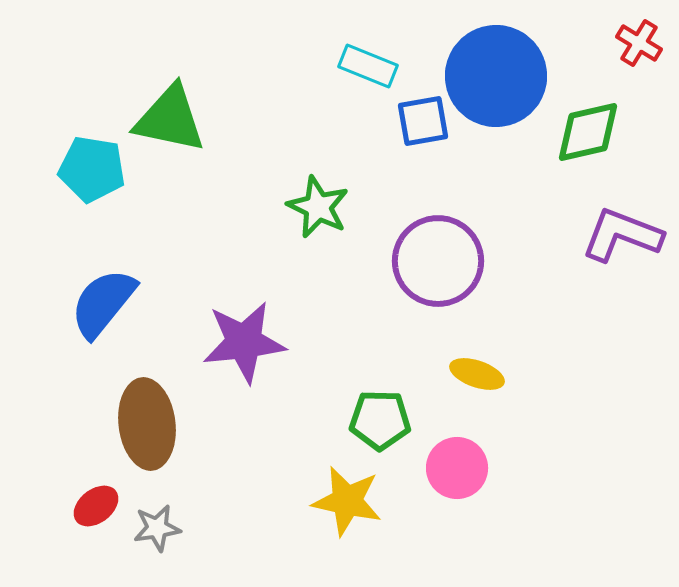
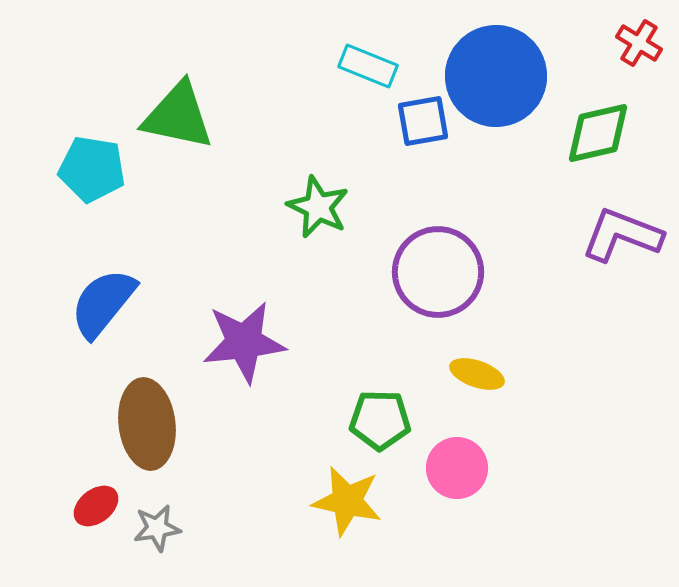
green triangle: moved 8 px right, 3 px up
green diamond: moved 10 px right, 1 px down
purple circle: moved 11 px down
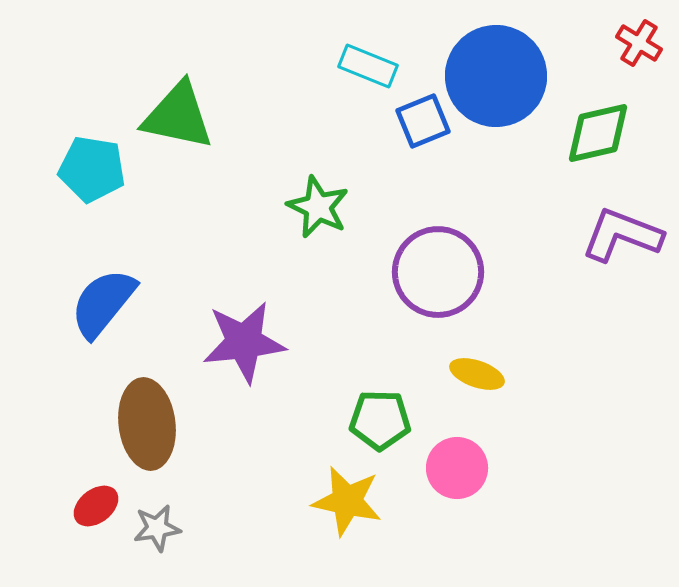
blue square: rotated 12 degrees counterclockwise
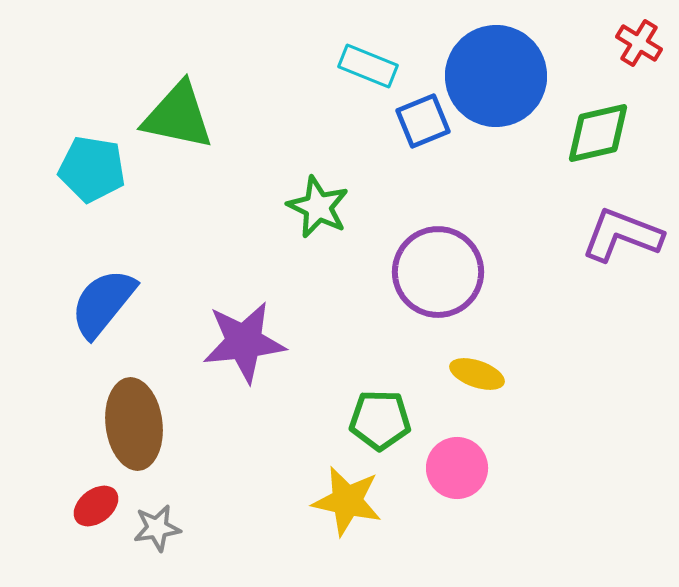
brown ellipse: moved 13 px left
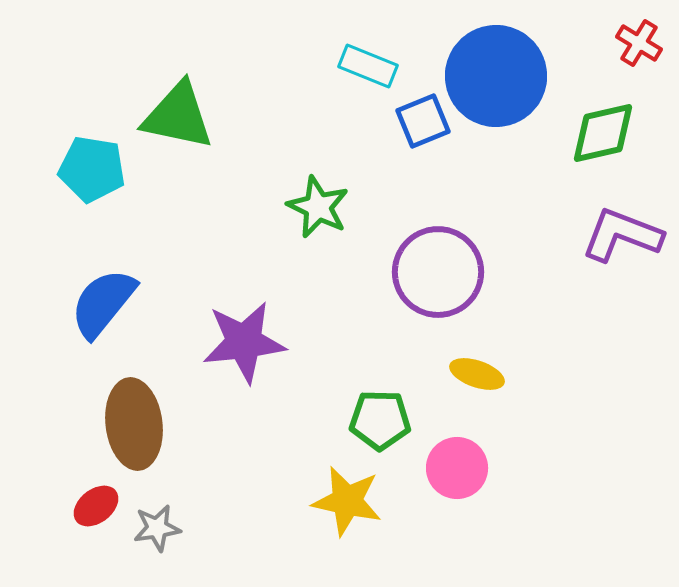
green diamond: moved 5 px right
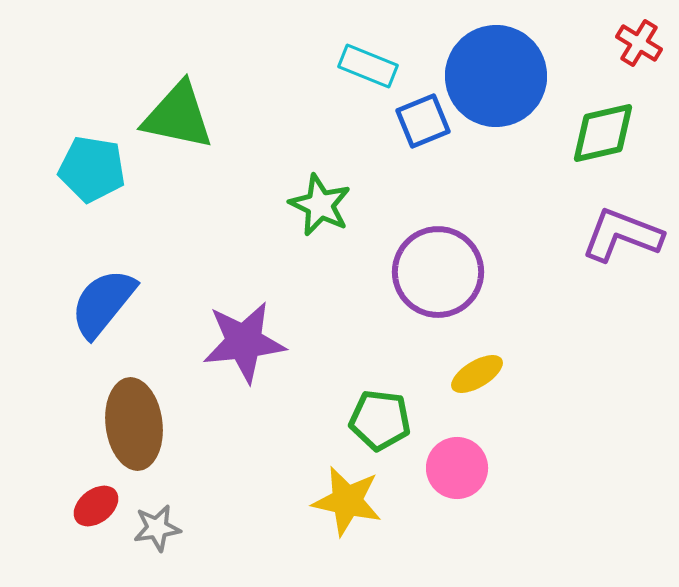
green star: moved 2 px right, 2 px up
yellow ellipse: rotated 50 degrees counterclockwise
green pentagon: rotated 6 degrees clockwise
